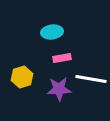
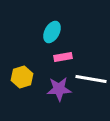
cyan ellipse: rotated 55 degrees counterclockwise
pink rectangle: moved 1 px right, 1 px up
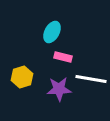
pink rectangle: rotated 24 degrees clockwise
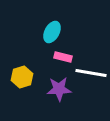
white line: moved 6 px up
